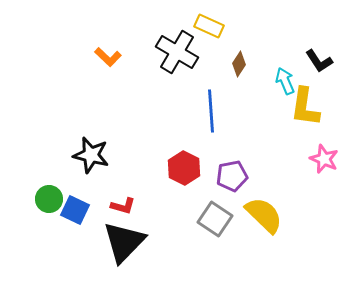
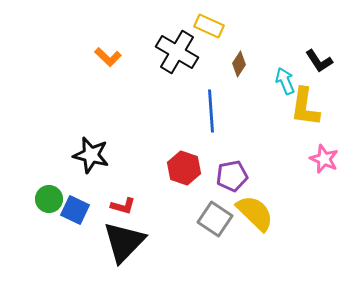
red hexagon: rotated 8 degrees counterclockwise
yellow semicircle: moved 9 px left, 2 px up
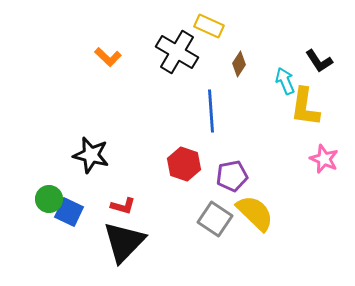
red hexagon: moved 4 px up
blue square: moved 6 px left, 2 px down
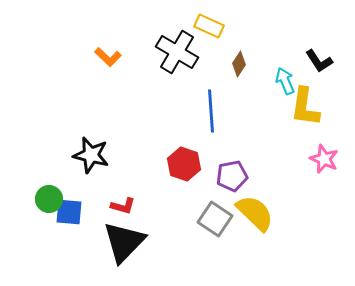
blue square: rotated 20 degrees counterclockwise
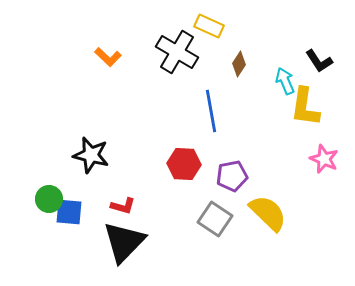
blue line: rotated 6 degrees counterclockwise
red hexagon: rotated 16 degrees counterclockwise
yellow semicircle: moved 13 px right
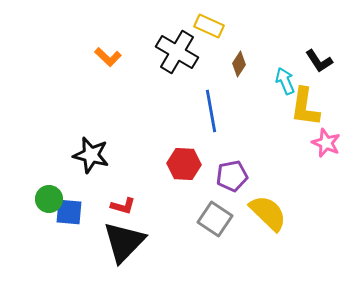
pink star: moved 2 px right, 16 px up
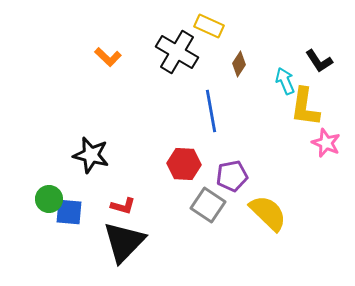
gray square: moved 7 px left, 14 px up
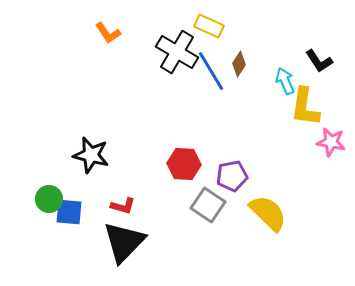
orange L-shape: moved 24 px up; rotated 12 degrees clockwise
blue line: moved 40 px up; rotated 21 degrees counterclockwise
pink star: moved 5 px right, 1 px up; rotated 12 degrees counterclockwise
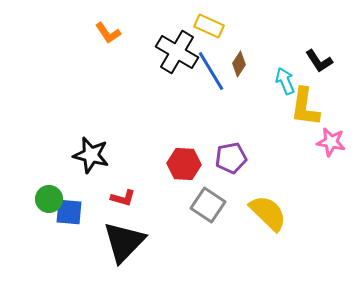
purple pentagon: moved 1 px left, 18 px up
red L-shape: moved 8 px up
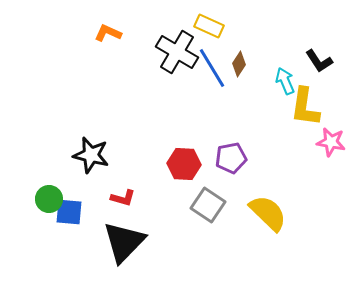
orange L-shape: rotated 148 degrees clockwise
blue line: moved 1 px right, 3 px up
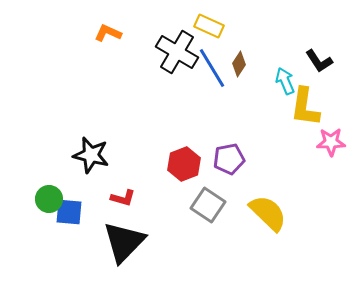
pink star: rotated 12 degrees counterclockwise
purple pentagon: moved 2 px left, 1 px down
red hexagon: rotated 24 degrees counterclockwise
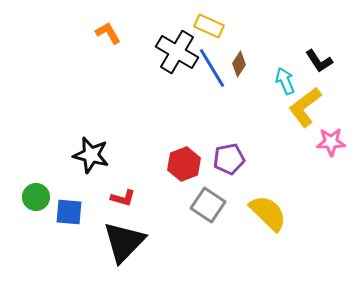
orange L-shape: rotated 36 degrees clockwise
yellow L-shape: rotated 45 degrees clockwise
green circle: moved 13 px left, 2 px up
